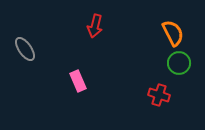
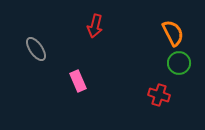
gray ellipse: moved 11 px right
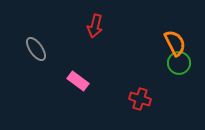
orange semicircle: moved 2 px right, 10 px down
pink rectangle: rotated 30 degrees counterclockwise
red cross: moved 19 px left, 4 px down
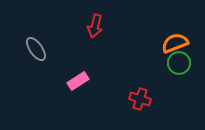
orange semicircle: rotated 84 degrees counterclockwise
pink rectangle: rotated 70 degrees counterclockwise
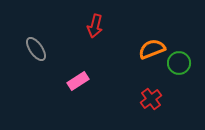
orange semicircle: moved 23 px left, 6 px down
red cross: moved 11 px right; rotated 35 degrees clockwise
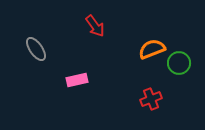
red arrow: rotated 50 degrees counterclockwise
pink rectangle: moved 1 px left, 1 px up; rotated 20 degrees clockwise
red cross: rotated 15 degrees clockwise
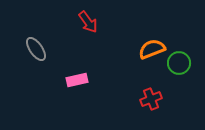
red arrow: moved 7 px left, 4 px up
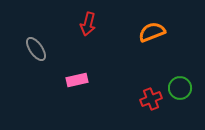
red arrow: moved 2 px down; rotated 50 degrees clockwise
orange semicircle: moved 17 px up
green circle: moved 1 px right, 25 px down
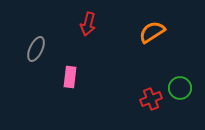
orange semicircle: rotated 12 degrees counterclockwise
gray ellipse: rotated 60 degrees clockwise
pink rectangle: moved 7 px left, 3 px up; rotated 70 degrees counterclockwise
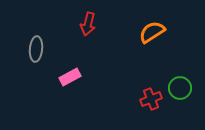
gray ellipse: rotated 20 degrees counterclockwise
pink rectangle: rotated 55 degrees clockwise
